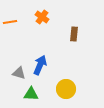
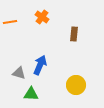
yellow circle: moved 10 px right, 4 px up
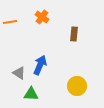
gray triangle: rotated 16 degrees clockwise
yellow circle: moved 1 px right, 1 px down
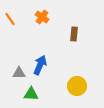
orange line: moved 3 px up; rotated 64 degrees clockwise
gray triangle: rotated 32 degrees counterclockwise
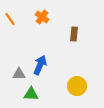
gray triangle: moved 1 px down
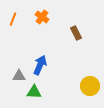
orange line: moved 3 px right; rotated 56 degrees clockwise
brown rectangle: moved 2 px right, 1 px up; rotated 32 degrees counterclockwise
gray triangle: moved 2 px down
yellow circle: moved 13 px right
green triangle: moved 3 px right, 2 px up
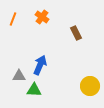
green triangle: moved 2 px up
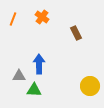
blue arrow: moved 1 px left, 1 px up; rotated 24 degrees counterclockwise
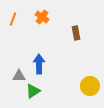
brown rectangle: rotated 16 degrees clockwise
green triangle: moved 1 px left, 1 px down; rotated 35 degrees counterclockwise
